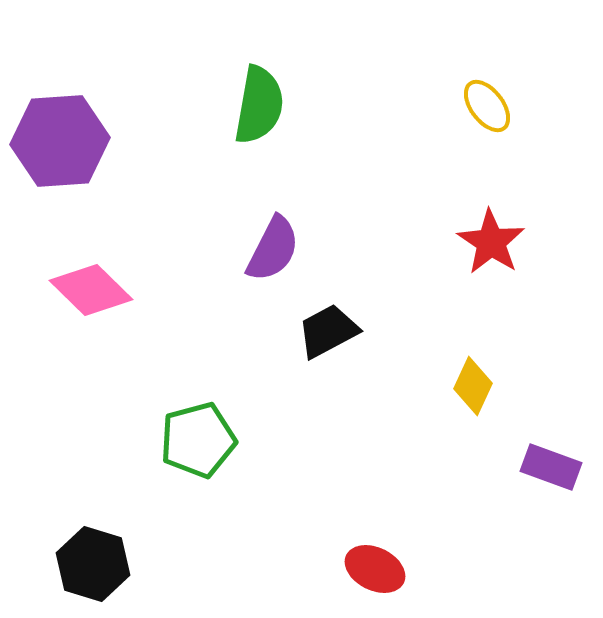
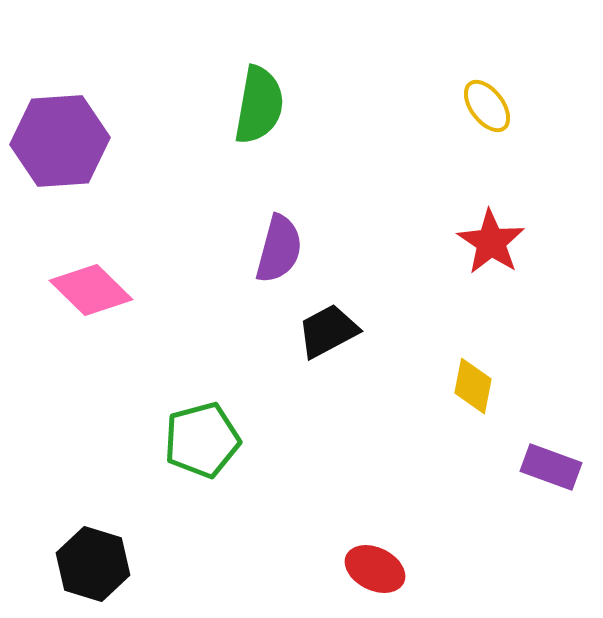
purple semicircle: moved 6 px right; rotated 12 degrees counterclockwise
yellow diamond: rotated 14 degrees counterclockwise
green pentagon: moved 4 px right
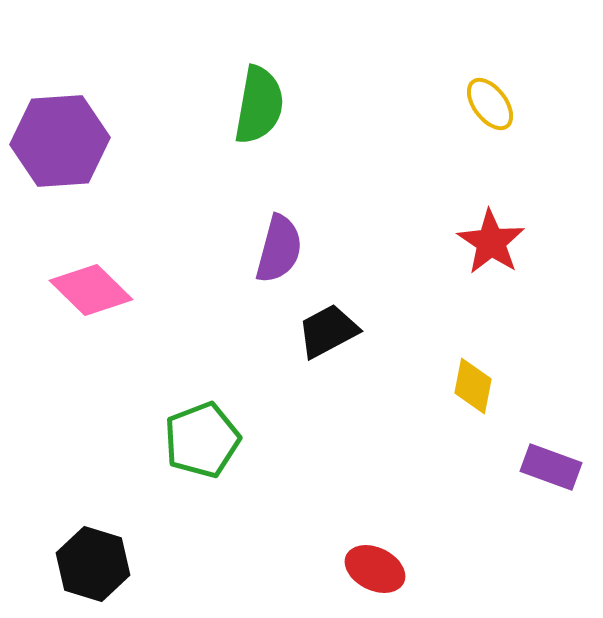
yellow ellipse: moved 3 px right, 2 px up
green pentagon: rotated 6 degrees counterclockwise
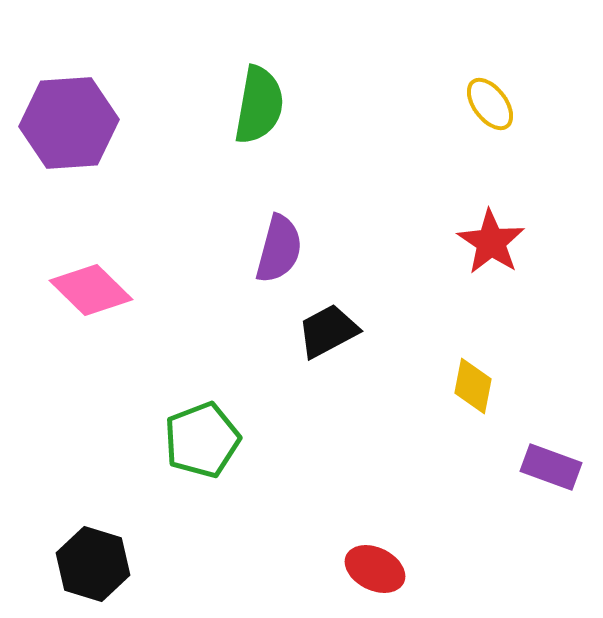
purple hexagon: moved 9 px right, 18 px up
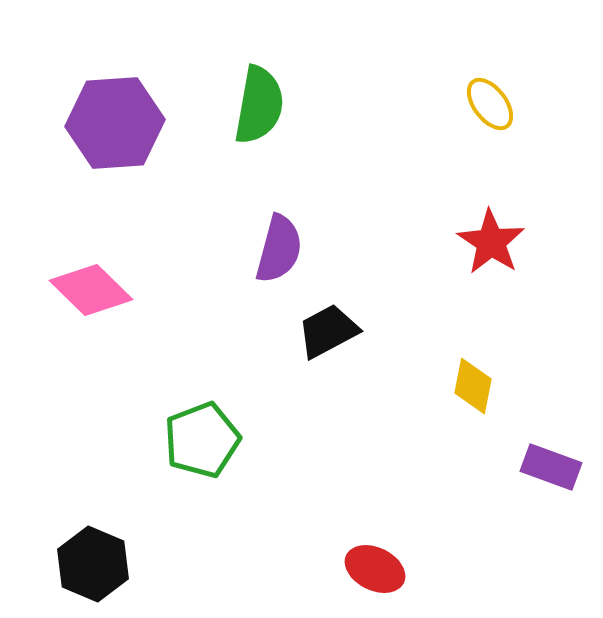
purple hexagon: moved 46 px right
black hexagon: rotated 6 degrees clockwise
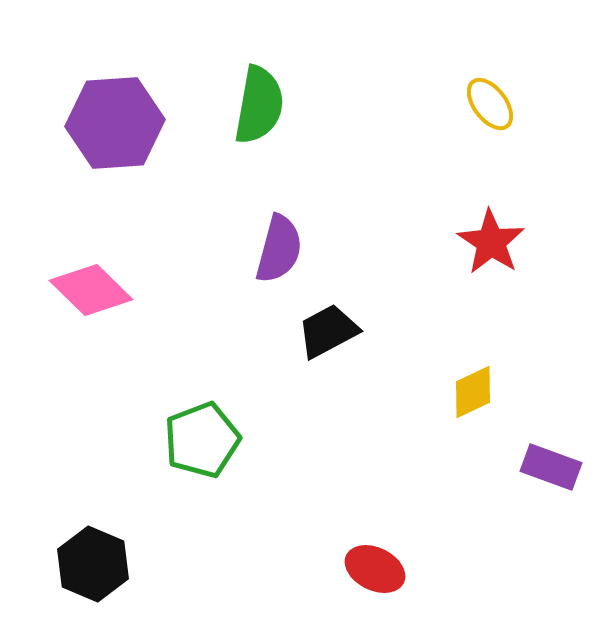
yellow diamond: moved 6 px down; rotated 54 degrees clockwise
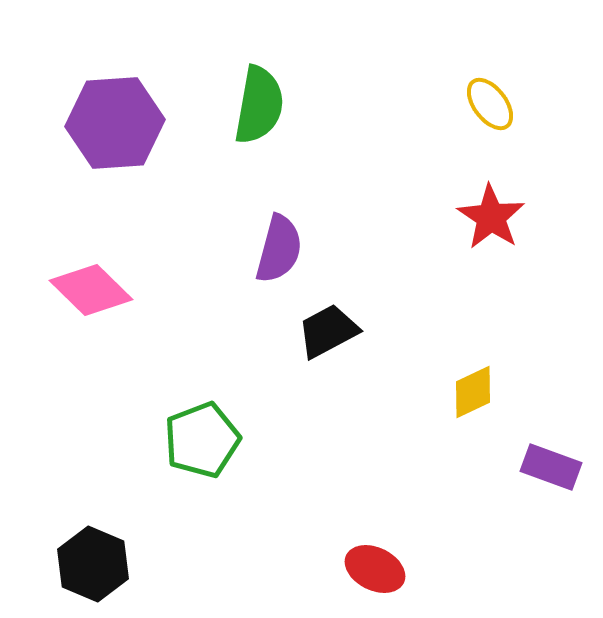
red star: moved 25 px up
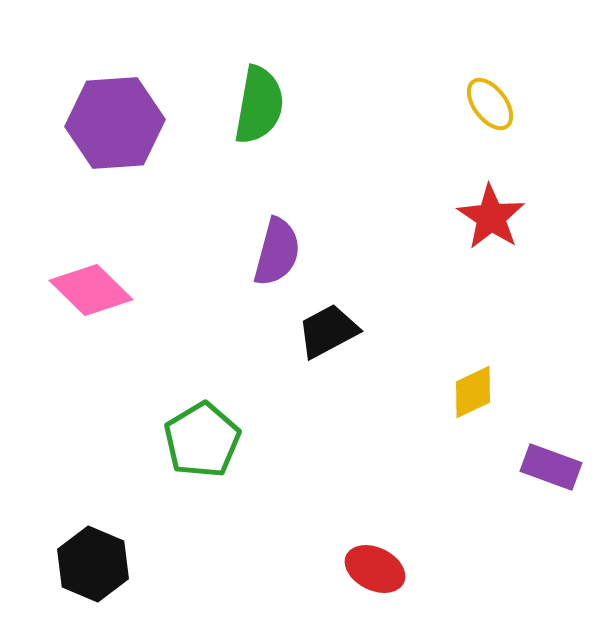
purple semicircle: moved 2 px left, 3 px down
green pentagon: rotated 10 degrees counterclockwise
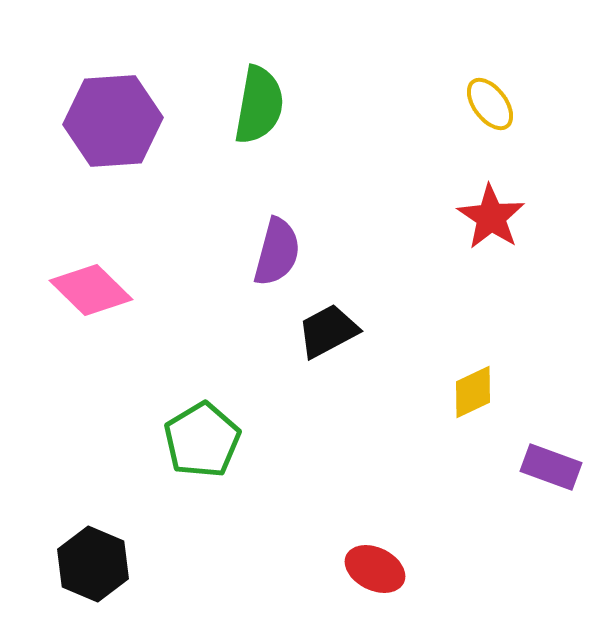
purple hexagon: moved 2 px left, 2 px up
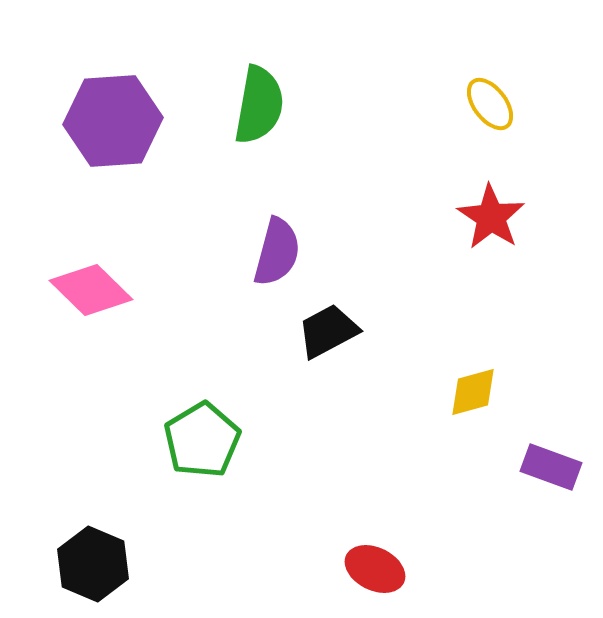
yellow diamond: rotated 10 degrees clockwise
